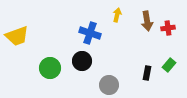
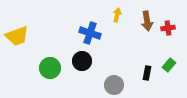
gray circle: moved 5 px right
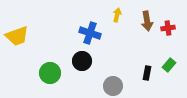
green circle: moved 5 px down
gray circle: moved 1 px left, 1 px down
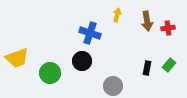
yellow trapezoid: moved 22 px down
black rectangle: moved 5 px up
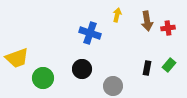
black circle: moved 8 px down
green circle: moved 7 px left, 5 px down
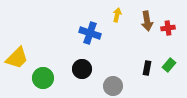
yellow trapezoid: rotated 25 degrees counterclockwise
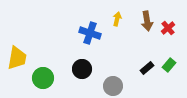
yellow arrow: moved 4 px down
red cross: rotated 32 degrees counterclockwise
yellow trapezoid: rotated 35 degrees counterclockwise
black rectangle: rotated 40 degrees clockwise
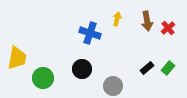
green rectangle: moved 1 px left, 3 px down
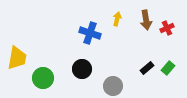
brown arrow: moved 1 px left, 1 px up
red cross: moved 1 px left; rotated 16 degrees clockwise
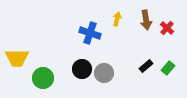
red cross: rotated 24 degrees counterclockwise
yellow trapezoid: rotated 80 degrees clockwise
black rectangle: moved 1 px left, 2 px up
gray circle: moved 9 px left, 13 px up
